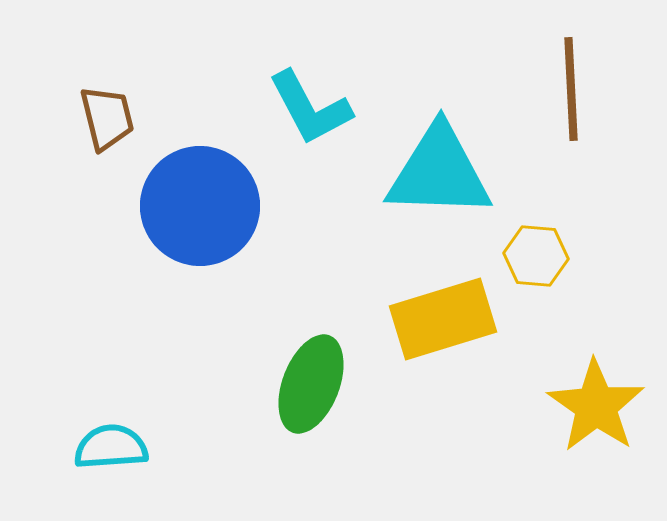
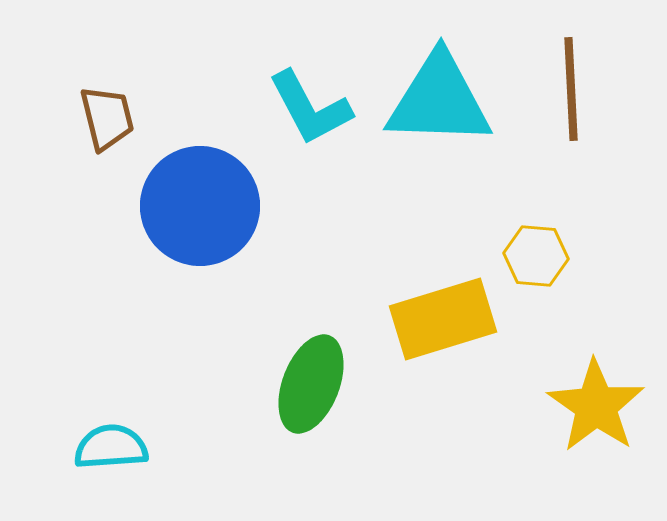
cyan triangle: moved 72 px up
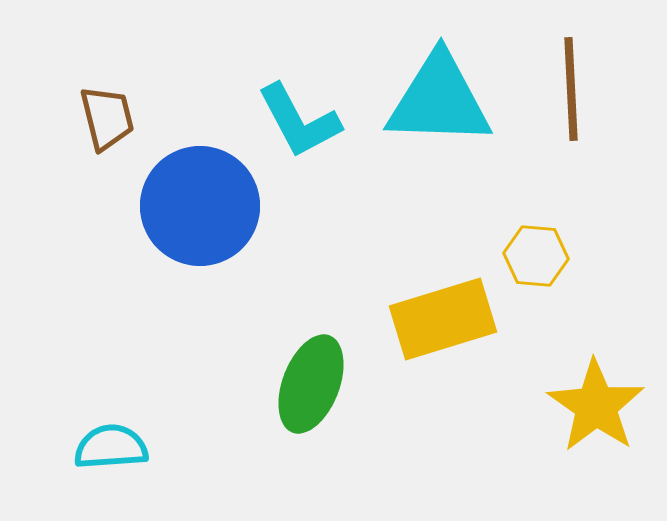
cyan L-shape: moved 11 px left, 13 px down
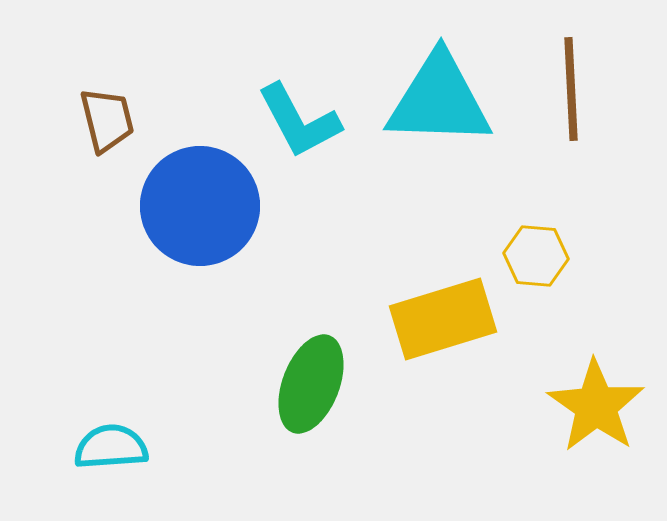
brown trapezoid: moved 2 px down
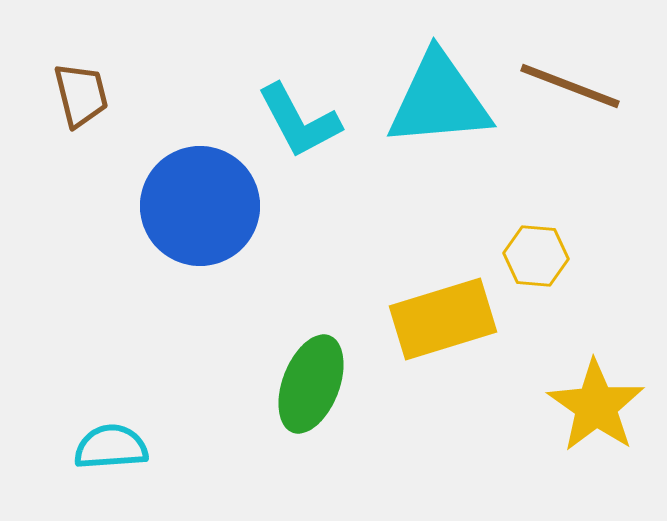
brown line: moved 1 px left, 3 px up; rotated 66 degrees counterclockwise
cyan triangle: rotated 7 degrees counterclockwise
brown trapezoid: moved 26 px left, 25 px up
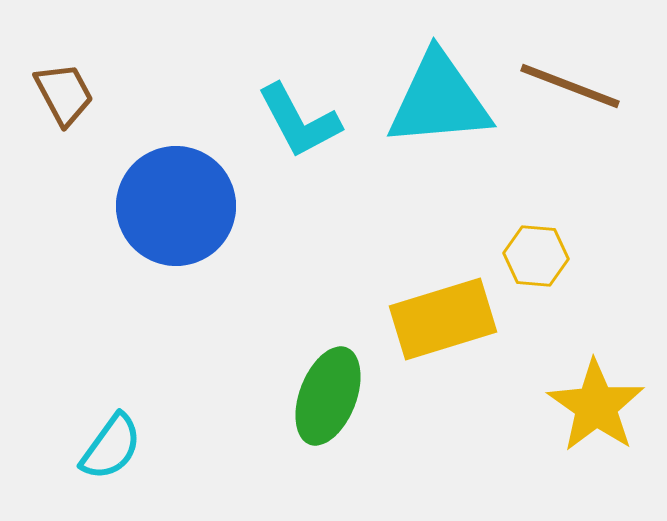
brown trapezoid: moved 17 px left, 1 px up; rotated 14 degrees counterclockwise
blue circle: moved 24 px left
green ellipse: moved 17 px right, 12 px down
cyan semicircle: rotated 130 degrees clockwise
